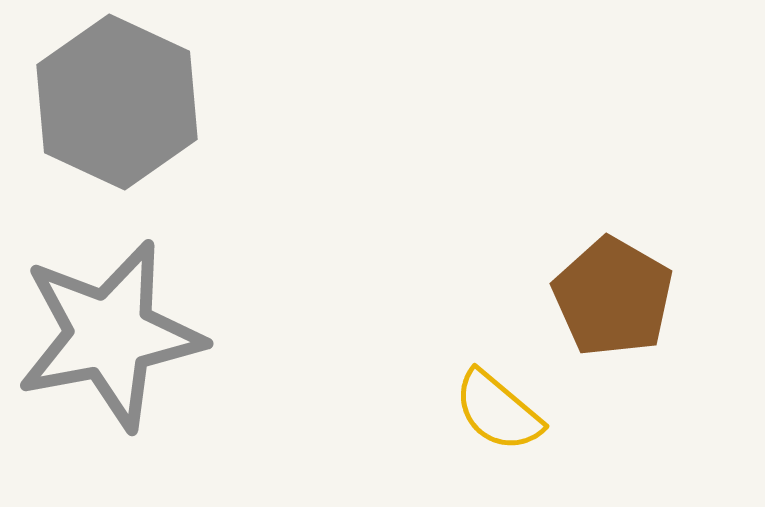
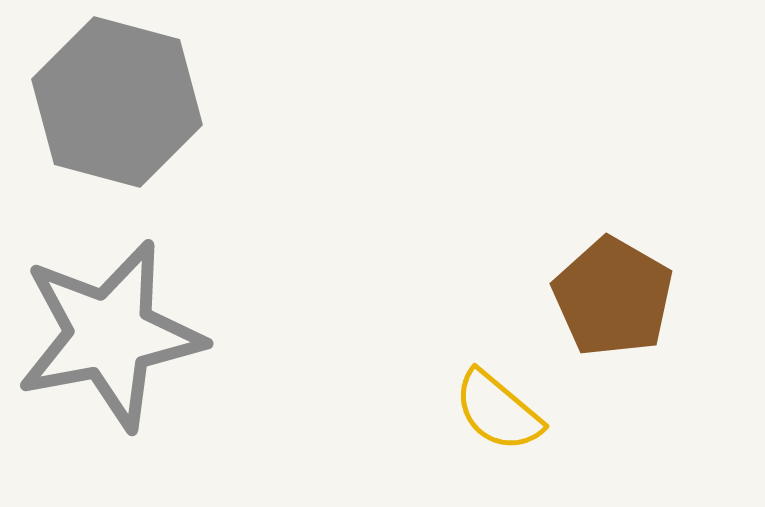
gray hexagon: rotated 10 degrees counterclockwise
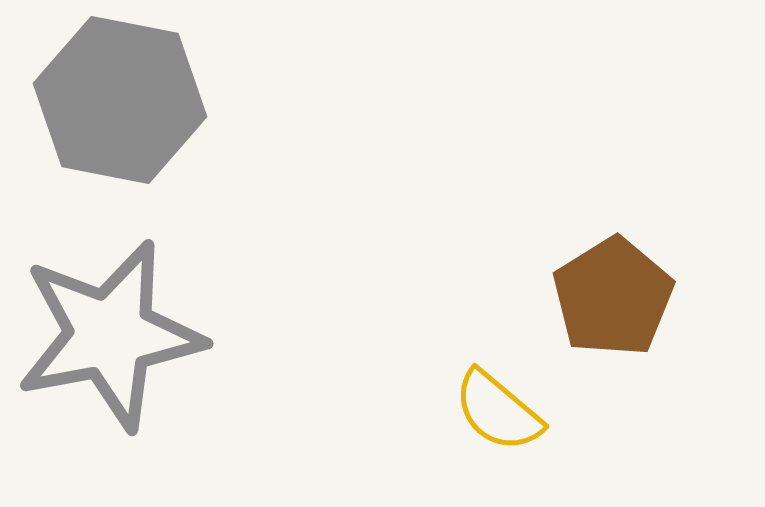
gray hexagon: moved 3 px right, 2 px up; rotated 4 degrees counterclockwise
brown pentagon: rotated 10 degrees clockwise
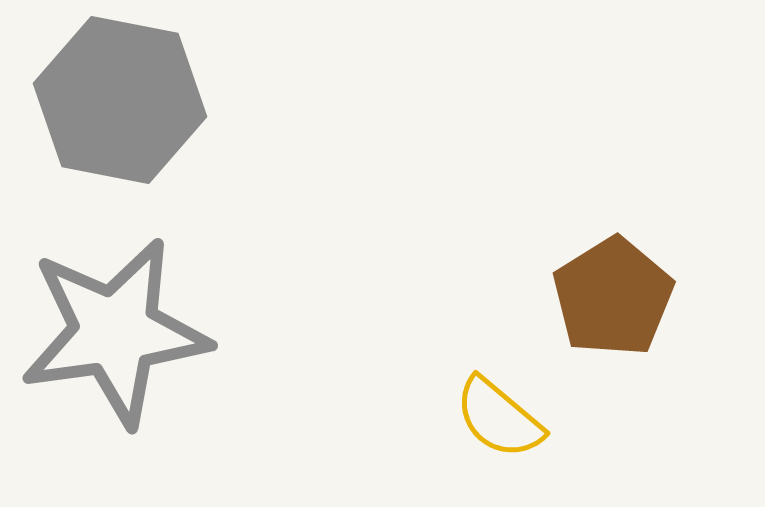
gray star: moved 5 px right, 3 px up; rotated 3 degrees clockwise
yellow semicircle: moved 1 px right, 7 px down
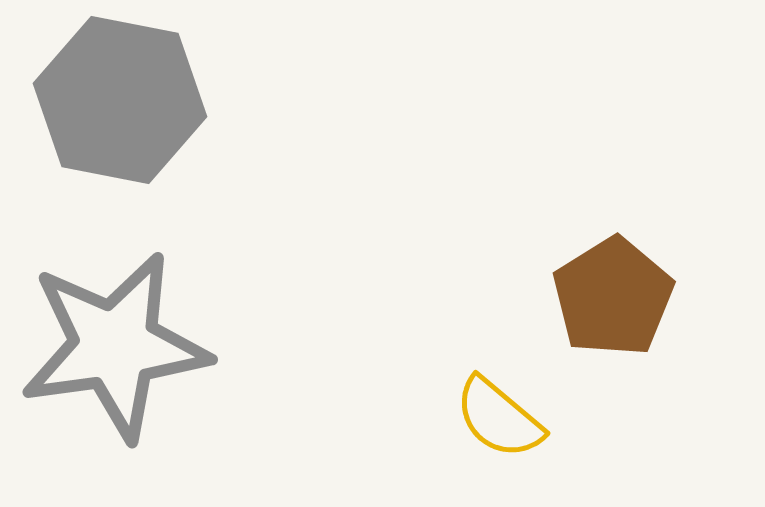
gray star: moved 14 px down
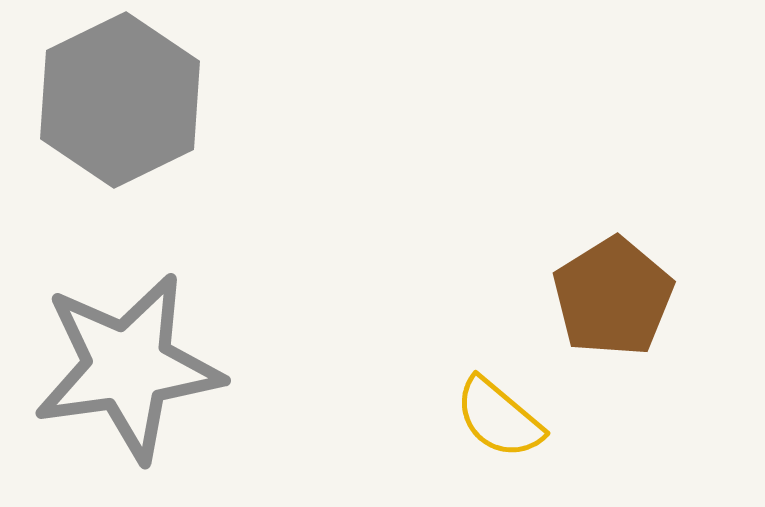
gray hexagon: rotated 23 degrees clockwise
gray star: moved 13 px right, 21 px down
